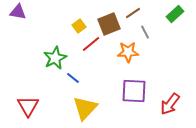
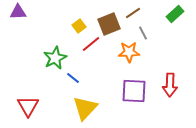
purple triangle: rotated 12 degrees counterclockwise
gray line: moved 2 px left, 1 px down
orange star: moved 1 px right
red arrow: moved 19 px up; rotated 35 degrees counterclockwise
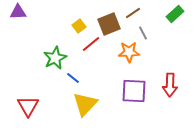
yellow triangle: moved 4 px up
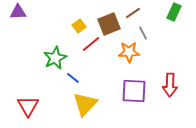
green rectangle: moved 1 px left, 2 px up; rotated 24 degrees counterclockwise
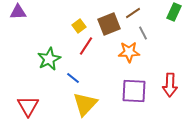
red line: moved 5 px left, 2 px down; rotated 18 degrees counterclockwise
green star: moved 6 px left, 1 px down
